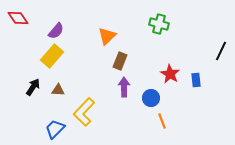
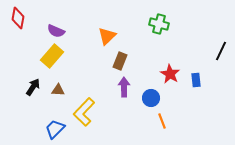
red diamond: rotated 45 degrees clockwise
purple semicircle: rotated 72 degrees clockwise
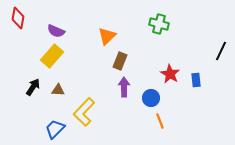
orange line: moved 2 px left
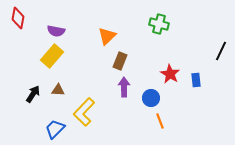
purple semicircle: rotated 12 degrees counterclockwise
black arrow: moved 7 px down
